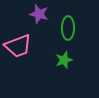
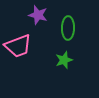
purple star: moved 1 px left, 1 px down
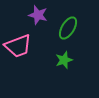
green ellipse: rotated 30 degrees clockwise
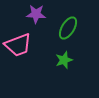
purple star: moved 2 px left, 1 px up; rotated 12 degrees counterclockwise
pink trapezoid: moved 1 px up
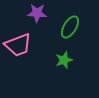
purple star: moved 1 px right, 1 px up
green ellipse: moved 2 px right, 1 px up
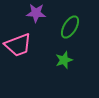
purple star: moved 1 px left
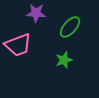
green ellipse: rotated 10 degrees clockwise
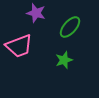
purple star: rotated 12 degrees clockwise
pink trapezoid: moved 1 px right, 1 px down
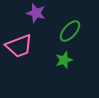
green ellipse: moved 4 px down
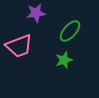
purple star: rotated 24 degrees counterclockwise
